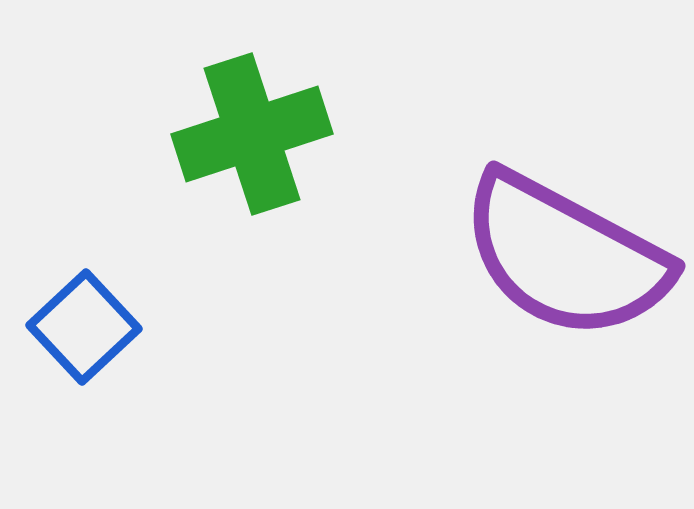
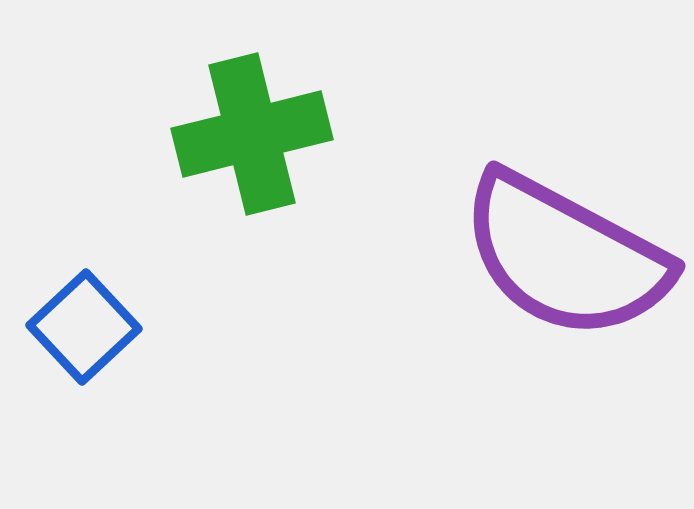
green cross: rotated 4 degrees clockwise
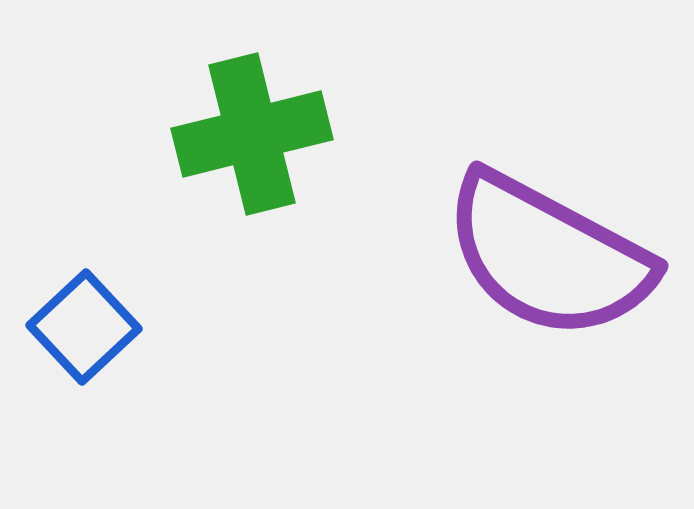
purple semicircle: moved 17 px left
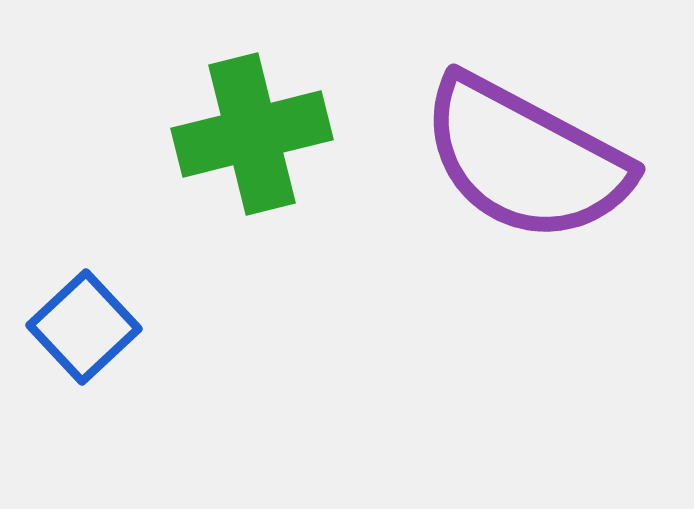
purple semicircle: moved 23 px left, 97 px up
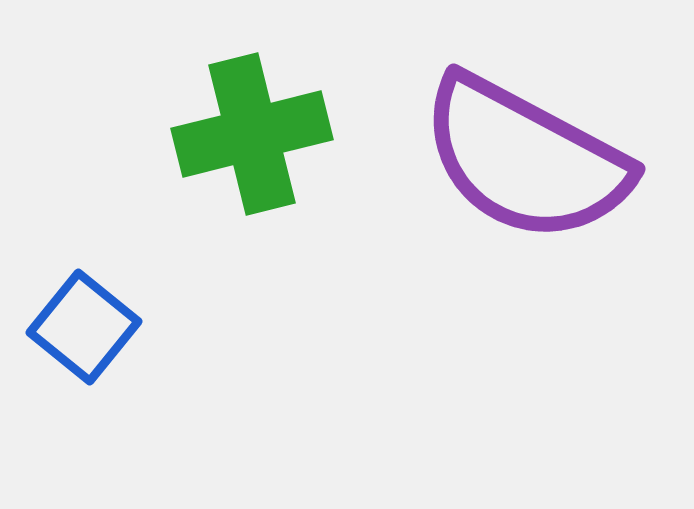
blue square: rotated 8 degrees counterclockwise
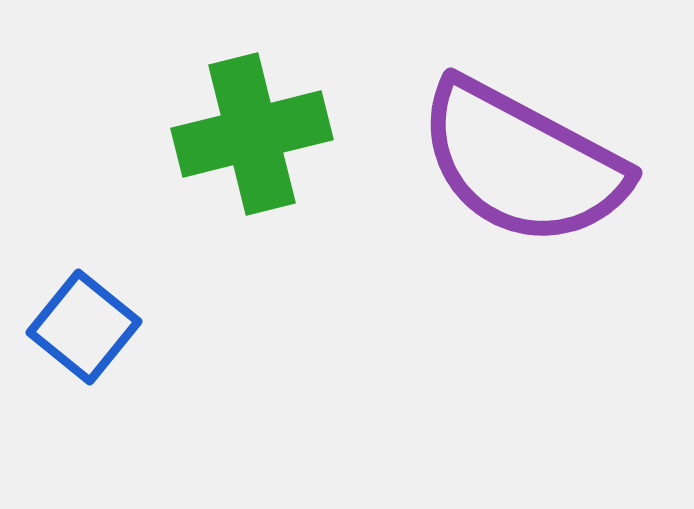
purple semicircle: moved 3 px left, 4 px down
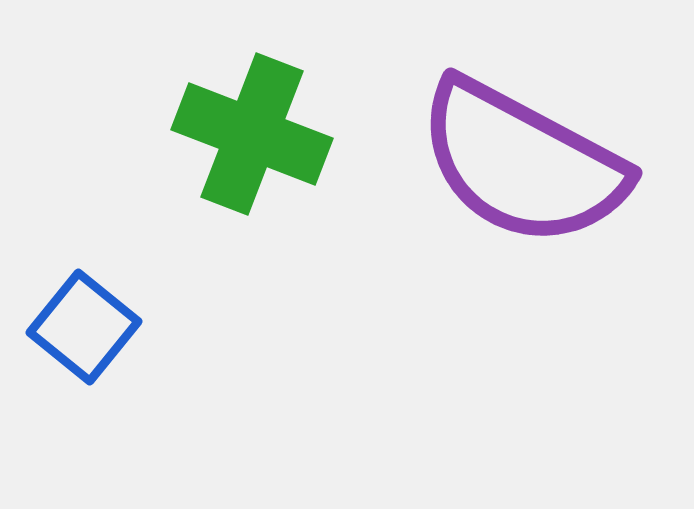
green cross: rotated 35 degrees clockwise
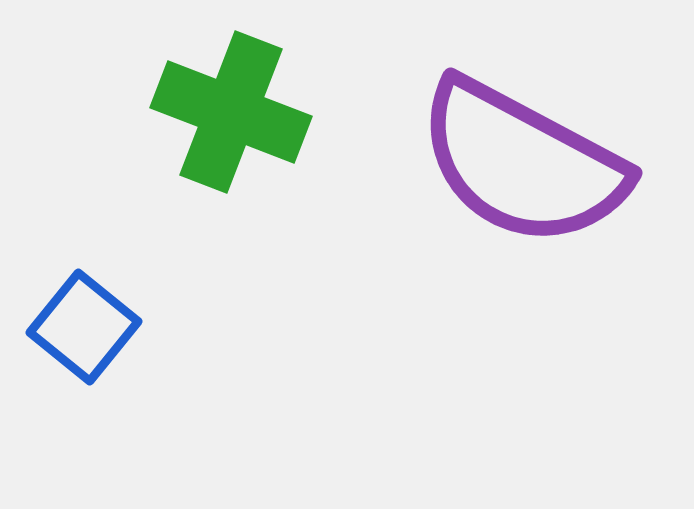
green cross: moved 21 px left, 22 px up
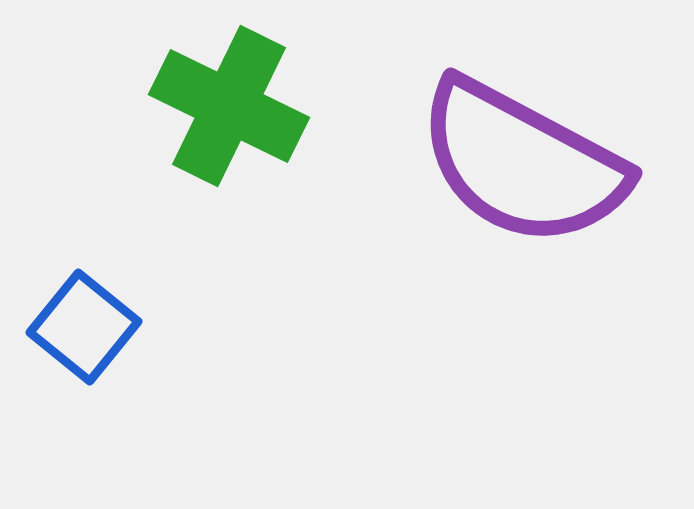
green cross: moved 2 px left, 6 px up; rotated 5 degrees clockwise
